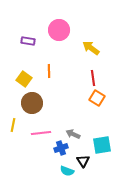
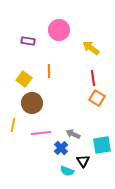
blue cross: rotated 24 degrees counterclockwise
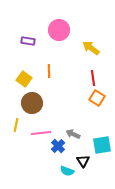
yellow line: moved 3 px right
blue cross: moved 3 px left, 2 px up
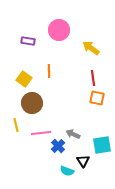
orange square: rotated 21 degrees counterclockwise
yellow line: rotated 24 degrees counterclockwise
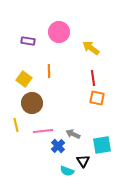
pink circle: moved 2 px down
pink line: moved 2 px right, 2 px up
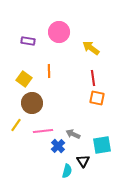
yellow line: rotated 48 degrees clockwise
cyan semicircle: rotated 96 degrees counterclockwise
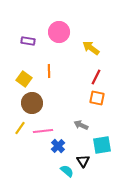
red line: moved 3 px right, 1 px up; rotated 35 degrees clockwise
yellow line: moved 4 px right, 3 px down
gray arrow: moved 8 px right, 9 px up
cyan semicircle: rotated 64 degrees counterclockwise
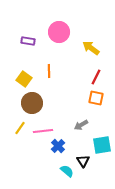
orange square: moved 1 px left
gray arrow: rotated 56 degrees counterclockwise
